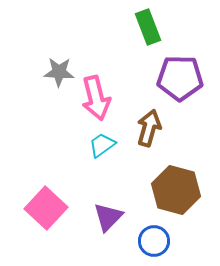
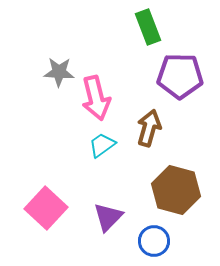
purple pentagon: moved 2 px up
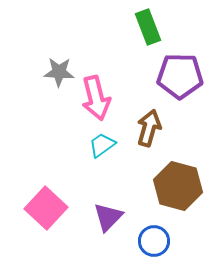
brown hexagon: moved 2 px right, 4 px up
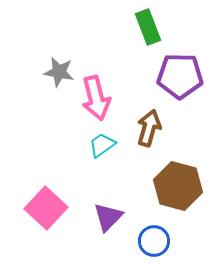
gray star: rotated 8 degrees clockwise
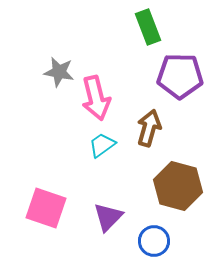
pink square: rotated 24 degrees counterclockwise
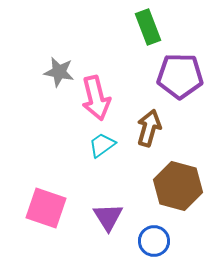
purple triangle: rotated 16 degrees counterclockwise
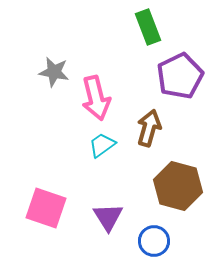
gray star: moved 5 px left
purple pentagon: rotated 27 degrees counterclockwise
